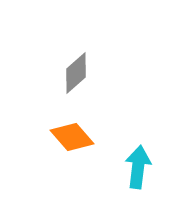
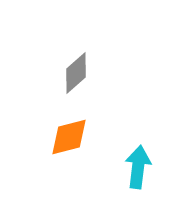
orange diamond: moved 3 px left; rotated 63 degrees counterclockwise
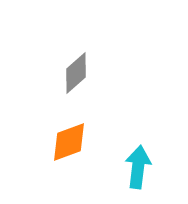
orange diamond: moved 5 px down; rotated 6 degrees counterclockwise
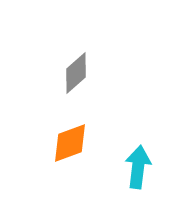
orange diamond: moved 1 px right, 1 px down
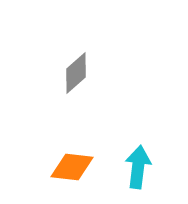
orange diamond: moved 2 px right, 24 px down; rotated 27 degrees clockwise
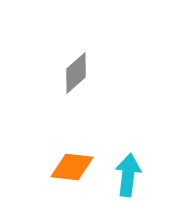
cyan arrow: moved 10 px left, 8 px down
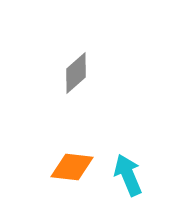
cyan arrow: rotated 30 degrees counterclockwise
